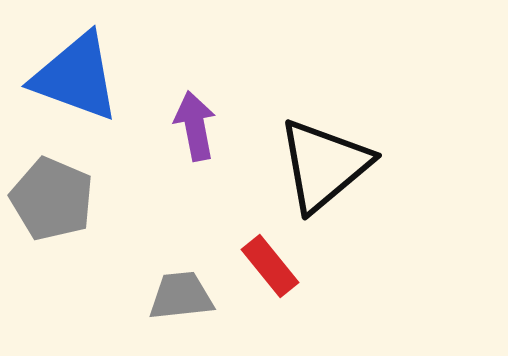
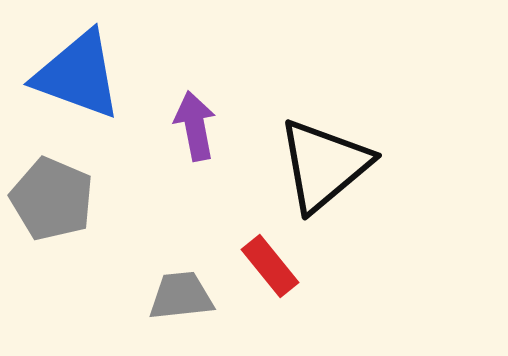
blue triangle: moved 2 px right, 2 px up
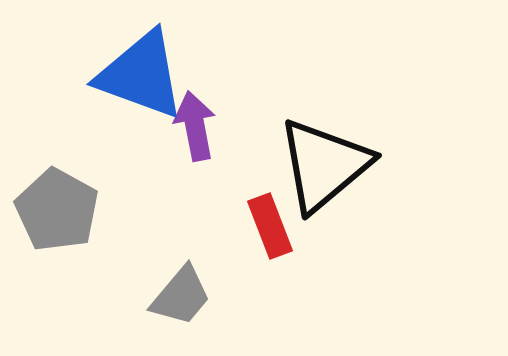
blue triangle: moved 63 px right
gray pentagon: moved 5 px right, 11 px down; rotated 6 degrees clockwise
red rectangle: moved 40 px up; rotated 18 degrees clockwise
gray trapezoid: rotated 136 degrees clockwise
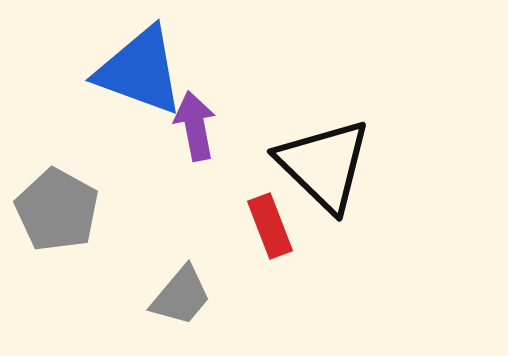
blue triangle: moved 1 px left, 4 px up
black triangle: rotated 36 degrees counterclockwise
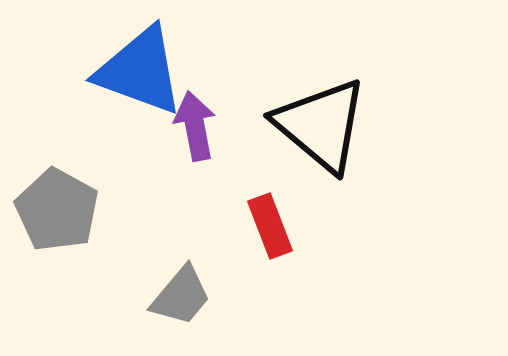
black triangle: moved 3 px left, 40 px up; rotated 4 degrees counterclockwise
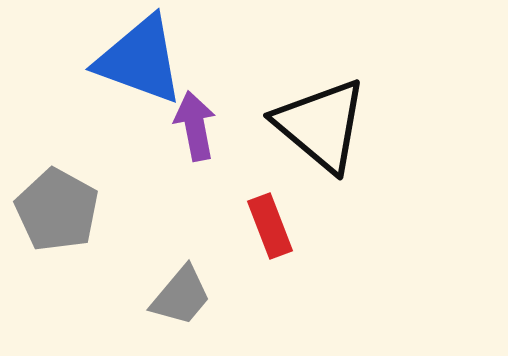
blue triangle: moved 11 px up
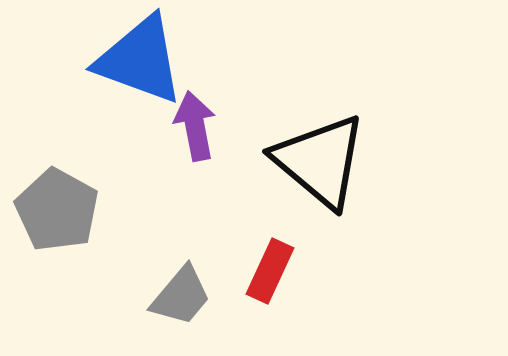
black triangle: moved 1 px left, 36 px down
red rectangle: moved 45 px down; rotated 46 degrees clockwise
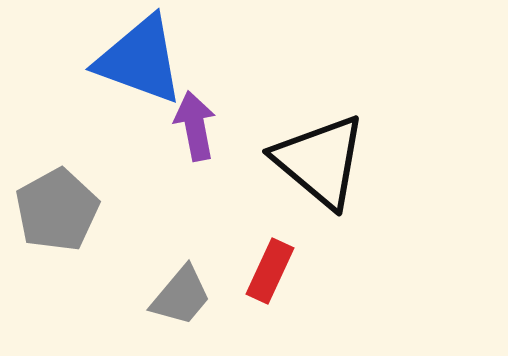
gray pentagon: rotated 14 degrees clockwise
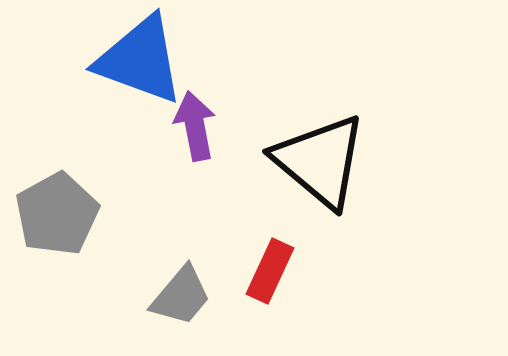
gray pentagon: moved 4 px down
